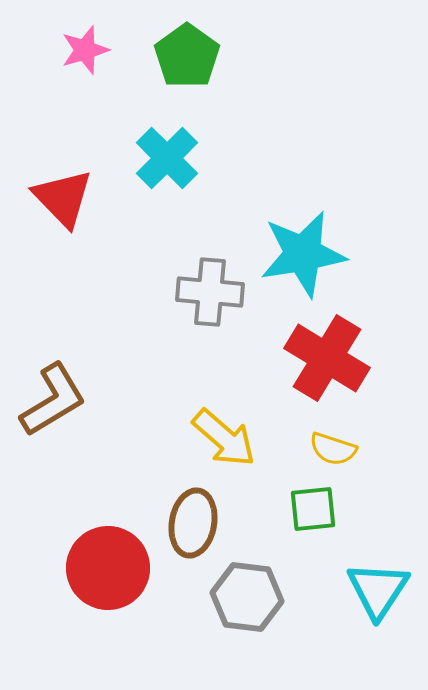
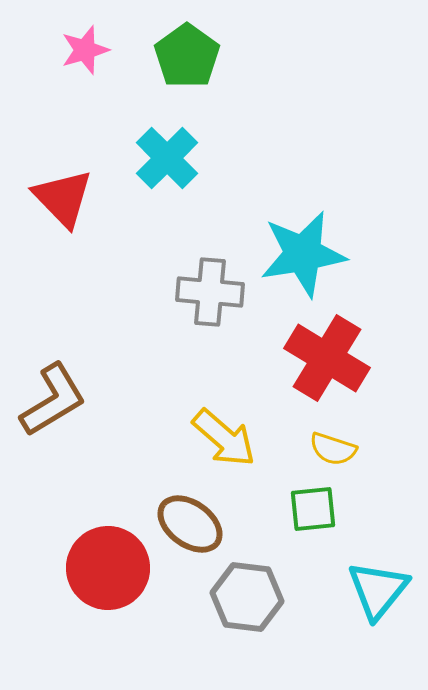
brown ellipse: moved 3 px left, 1 px down; rotated 64 degrees counterclockwise
cyan triangle: rotated 6 degrees clockwise
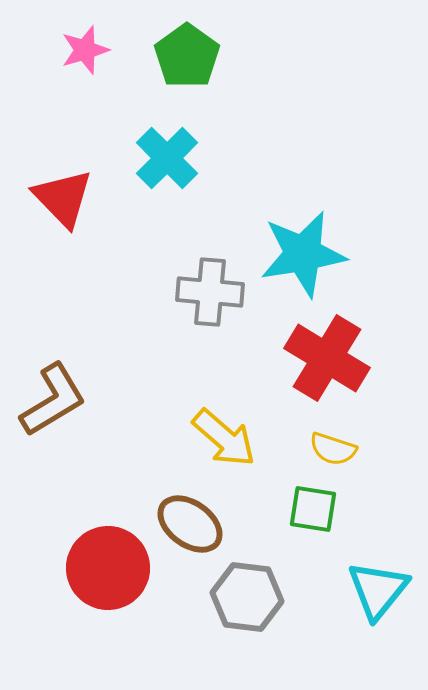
green square: rotated 15 degrees clockwise
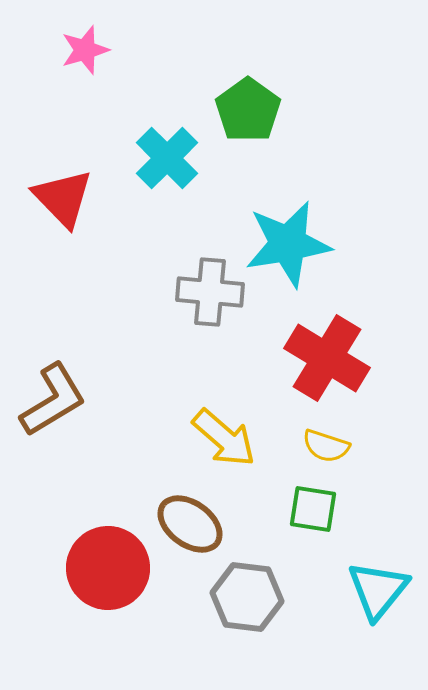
green pentagon: moved 61 px right, 54 px down
cyan star: moved 15 px left, 10 px up
yellow semicircle: moved 7 px left, 3 px up
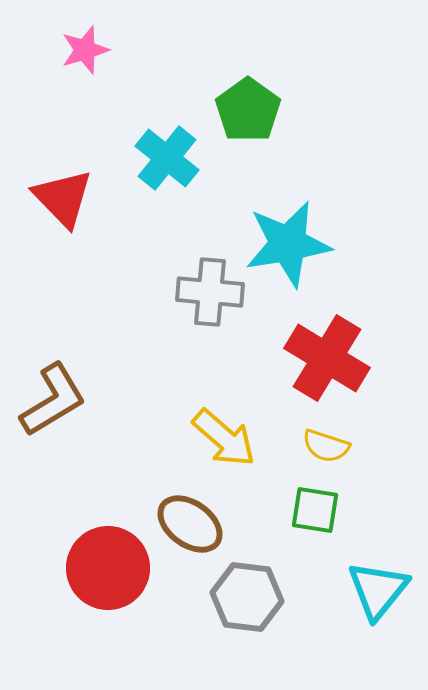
cyan cross: rotated 6 degrees counterclockwise
green square: moved 2 px right, 1 px down
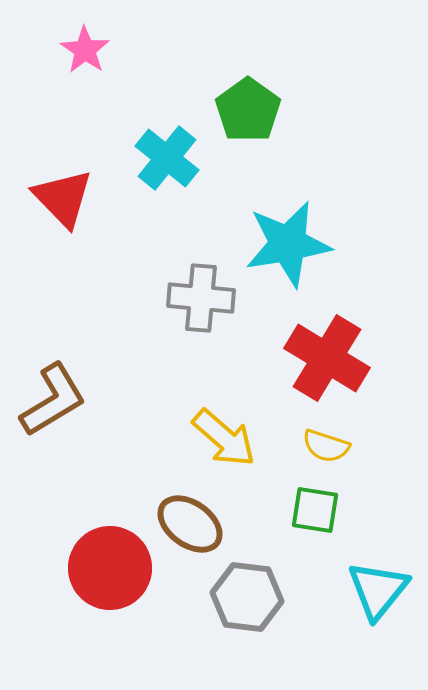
pink star: rotated 21 degrees counterclockwise
gray cross: moved 9 px left, 6 px down
red circle: moved 2 px right
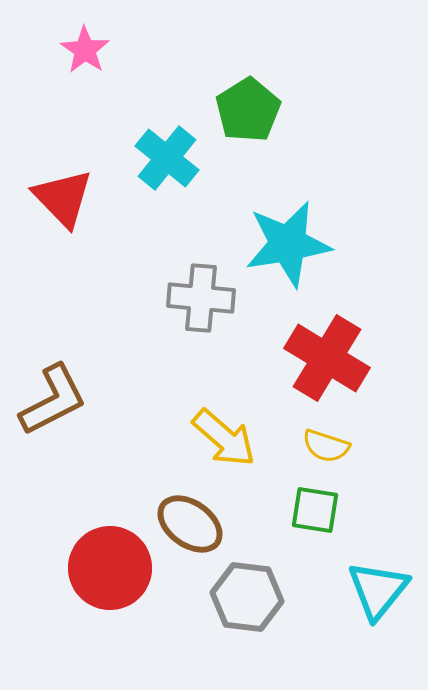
green pentagon: rotated 4 degrees clockwise
brown L-shape: rotated 4 degrees clockwise
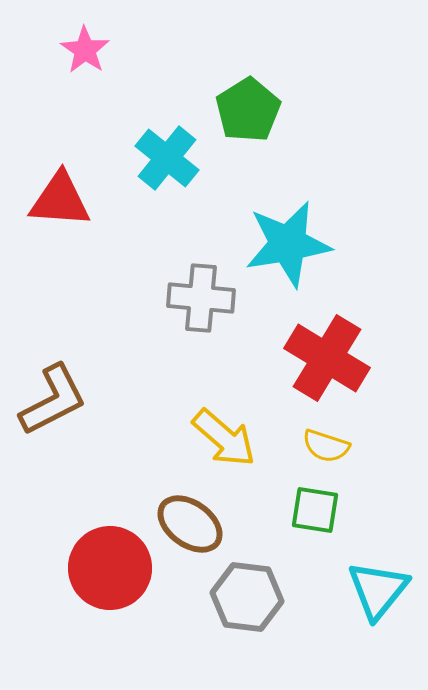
red triangle: moved 3 px left, 2 px down; rotated 42 degrees counterclockwise
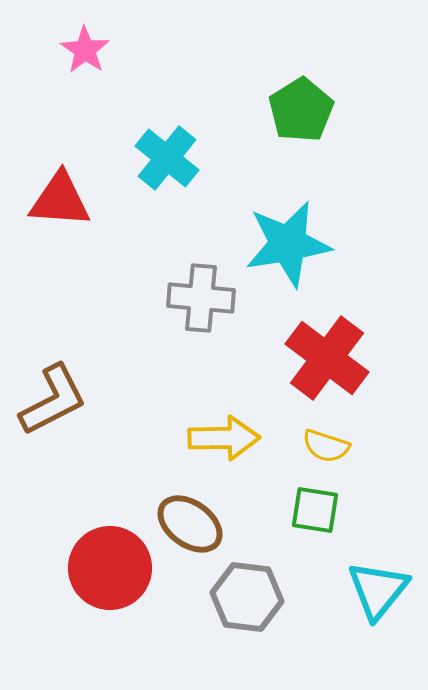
green pentagon: moved 53 px right
red cross: rotated 6 degrees clockwise
yellow arrow: rotated 42 degrees counterclockwise
